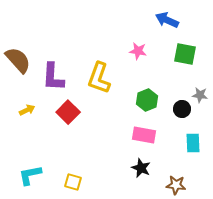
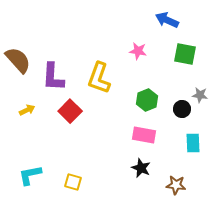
red square: moved 2 px right, 1 px up
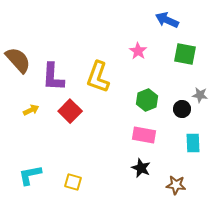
pink star: rotated 24 degrees clockwise
yellow L-shape: moved 1 px left, 1 px up
yellow arrow: moved 4 px right
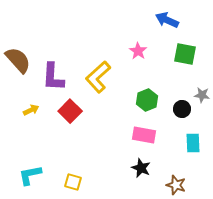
yellow L-shape: rotated 28 degrees clockwise
gray star: moved 2 px right
brown star: rotated 12 degrees clockwise
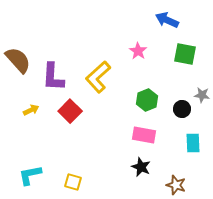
black star: moved 1 px up
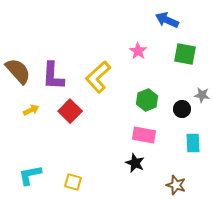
brown semicircle: moved 11 px down
purple L-shape: moved 1 px up
black star: moved 6 px left, 4 px up
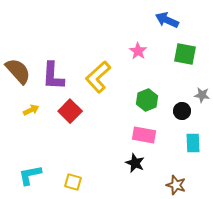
black circle: moved 2 px down
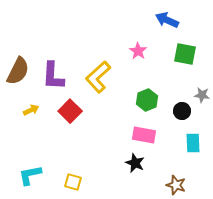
brown semicircle: rotated 68 degrees clockwise
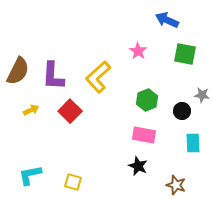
black star: moved 3 px right, 3 px down
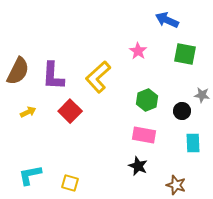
yellow arrow: moved 3 px left, 2 px down
yellow square: moved 3 px left, 1 px down
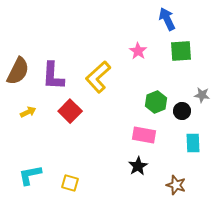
blue arrow: moved 1 px up; rotated 40 degrees clockwise
green square: moved 4 px left, 3 px up; rotated 15 degrees counterclockwise
green hexagon: moved 9 px right, 2 px down
black star: rotated 18 degrees clockwise
